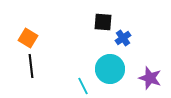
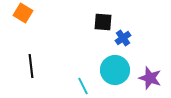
orange square: moved 5 px left, 25 px up
cyan circle: moved 5 px right, 1 px down
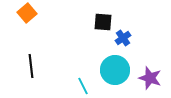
orange square: moved 4 px right; rotated 18 degrees clockwise
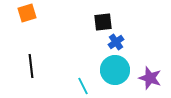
orange square: rotated 24 degrees clockwise
black square: rotated 12 degrees counterclockwise
blue cross: moved 7 px left, 4 px down
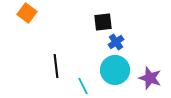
orange square: rotated 36 degrees counterclockwise
black line: moved 25 px right
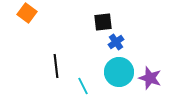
cyan circle: moved 4 px right, 2 px down
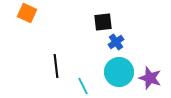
orange square: rotated 12 degrees counterclockwise
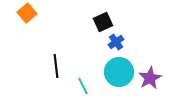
orange square: rotated 24 degrees clockwise
black square: rotated 18 degrees counterclockwise
purple star: rotated 25 degrees clockwise
